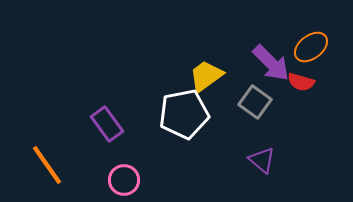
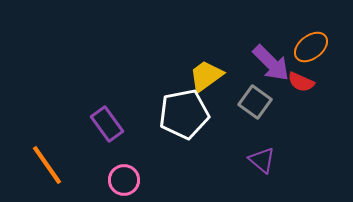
red semicircle: rotated 8 degrees clockwise
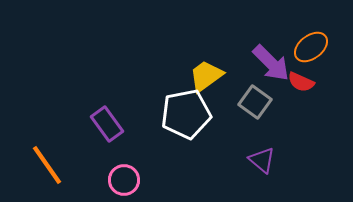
white pentagon: moved 2 px right
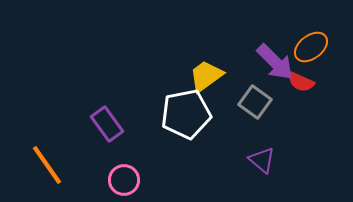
purple arrow: moved 4 px right, 1 px up
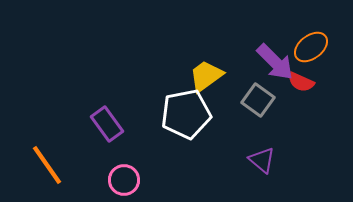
gray square: moved 3 px right, 2 px up
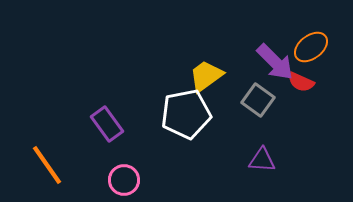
purple triangle: rotated 36 degrees counterclockwise
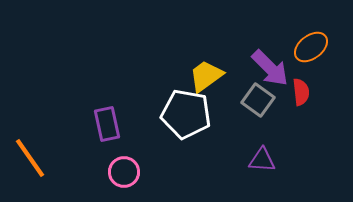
purple arrow: moved 5 px left, 6 px down
red semicircle: moved 10 px down; rotated 120 degrees counterclockwise
white pentagon: rotated 21 degrees clockwise
purple rectangle: rotated 24 degrees clockwise
orange line: moved 17 px left, 7 px up
pink circle: moved 8 px up
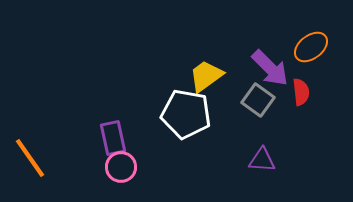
purple rectangle: moved 6 px right, 14 px down
pink circle: moved 3 px left, 5 px up
